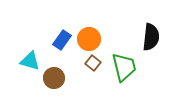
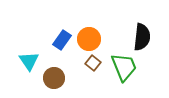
black semicircle: moved 9 px left
cyan triangle: moved 1 px left; rotated 40 degrees clockwise
green trapezoid: rotated 8 degrees counterclockwise
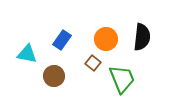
orange circle: moved 17 px right
cyan triangle: moved 2 px left, 7 px up; rotated 45 degrees counterclockwise
green trapezoid: moved 2 px left, 12 px down
brown circle: moved 2 px up
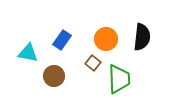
cyan triangle: moved 1 px right, 1 px up
green trapezoid: moved 3 px left; rotated 20 degrees clockwise
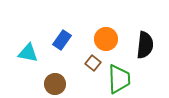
black semicircle: moved 3 px right, 8 px down
brown circle: moved 1 px right, 8 px down
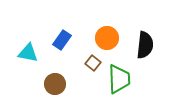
orange circle: moved 1 px right, 1 px up
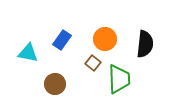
orange circle: moved 2 px left, 1 px down
black semicircle: moved 1 px up
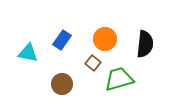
green trapezoid: rotated 104 degrees counterclockwise
brown circle: moved 7 px right
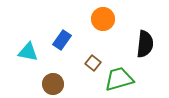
orange circle: moved 2 px left, 20 px up
cyan triangle: moved 1 px up
brown circle: moved 9 px left
